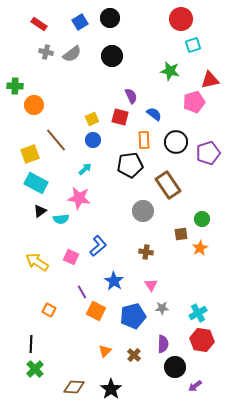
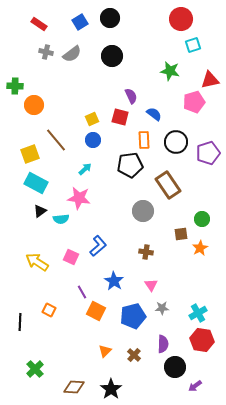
black line at (31, 344): moved 11 px left, 22 px up
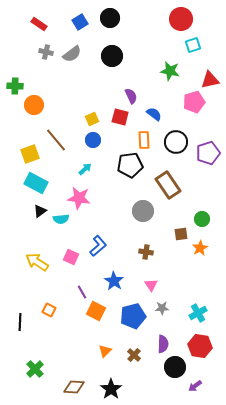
red hexagon at (202, 340): moved 2 px left, 6 px down
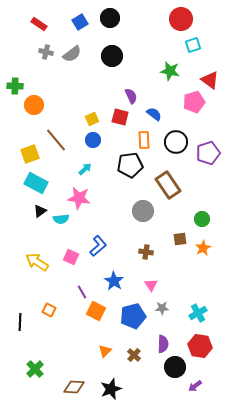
red triangle at (210, 80): rotated 48 degrees clockwise
brown square at (181, 234): moved 1 px left, 5 px down
orange star at (200, 248): moved 3 px right
black star at (111, 389): rotated 15 degrees clockwise
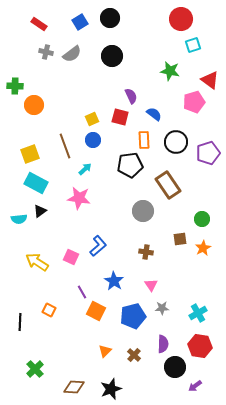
brown line at (56, 140): moved 9 px right, 6 px down; rotated 20 degrees clockwise
cyan semicircle at (61, 219): moved 42 px left
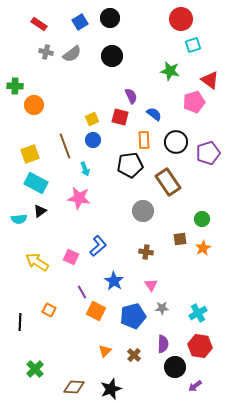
cyan arrow at (85, 169): rotated 112 degrees clockwise
brown rectangle at (168, 185): moved 3 px up
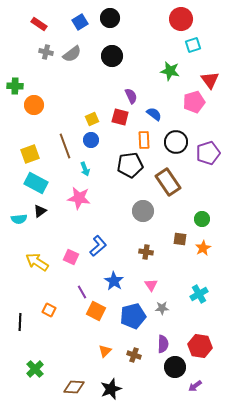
red triangle at (210, 80): rotated 18 degrees clockwise
blue circle at (93, 140): moved 2 px left
brown square at (180, 239): rotated 16 degrees clockwise
cyan cross at (198, 313): moved 1 px right, 19 px up
brown cross at (134, 355): rotated 24 degrees counterclockwise
